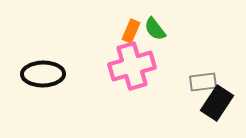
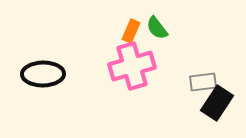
green semicircle: moved 2 px right, 1 px up
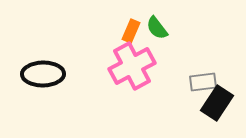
pink cross: rotated 12 degrees counterclockwise
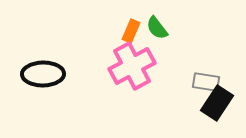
gray rectangle: moved 3 px right; rotated 16 degrees clockwise
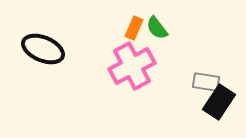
orange rectangle: moved 3 px right, 3 px up
black ellipse: moved 25 px up; rotated 24 degrees clockwise
black rectangle: moved 2 px right, 1 px up
